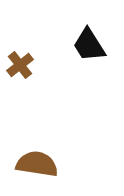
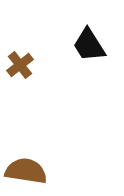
brown semicircle: moved 11 px left, 7 px down
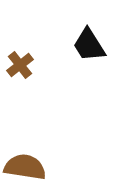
brown semicircle: moved 1 px left, 4 px up
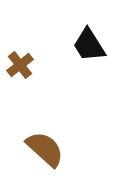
brown semicircle: moved 20 px right, 18 px up; rotated 33 degrees clockwise
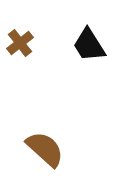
brown cross: moved 22 px up
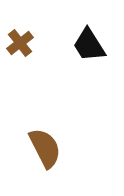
brown semicircle: moved 1 px up; rotated 21 degrees clockwise
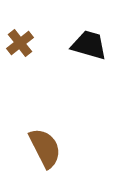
black trapezoid: rotated 138 degrees clockwise
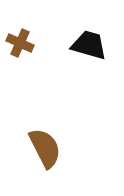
brown cross: rotated 28 degrees counterclockwise
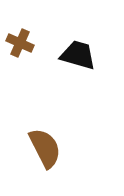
black trapezoid: moved 11 px left, 10 px down
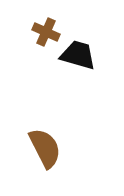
brown cross: moved 26 px right, 11 px up
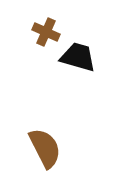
black trapezoid: moved 2 px down
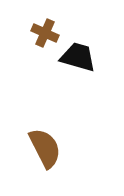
brown cross: moved 1 px left, 1 px down
